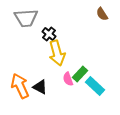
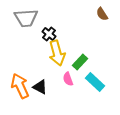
green rectangle: moved 12 px up
cyan rectangle: moved 4 px up
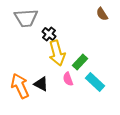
black triangle: moved 1 px right, 3 px up
